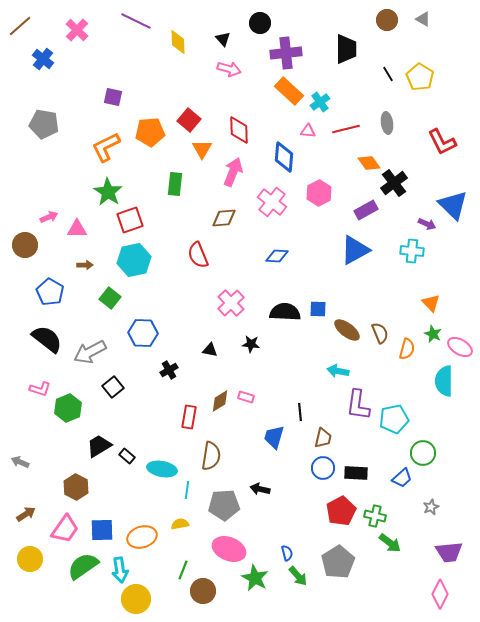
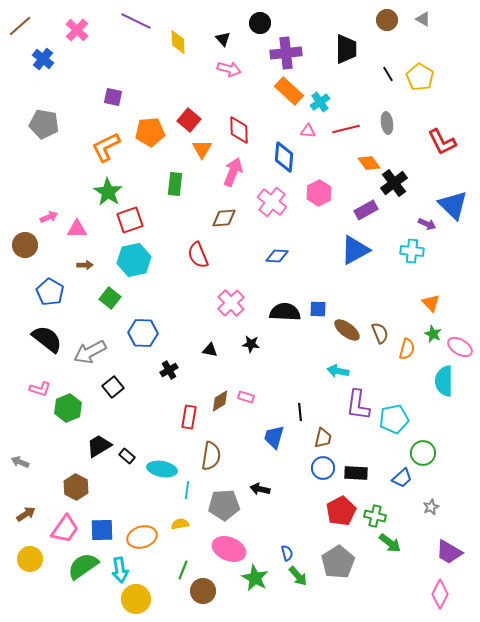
purple trapezoid at (449, 552): rotated 36 degrees clockwise
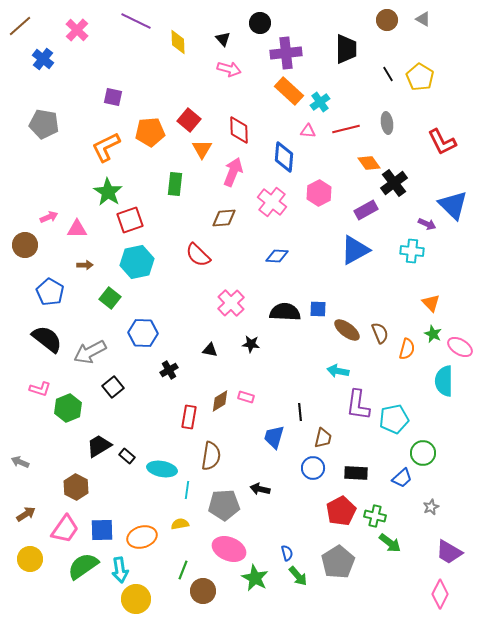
red semicircle at (198, 255): rotated 24 degrees counterclockwise
cyan hexagon at (134, 260): moved 3 px right, 2 px down
blue circle at (323, 468): moved 10 px left
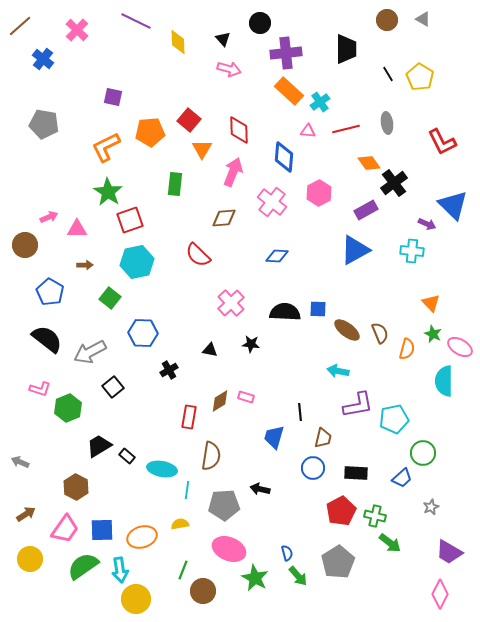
purple L-shape at (358, 405): rotated 108 degrees counterclockwise
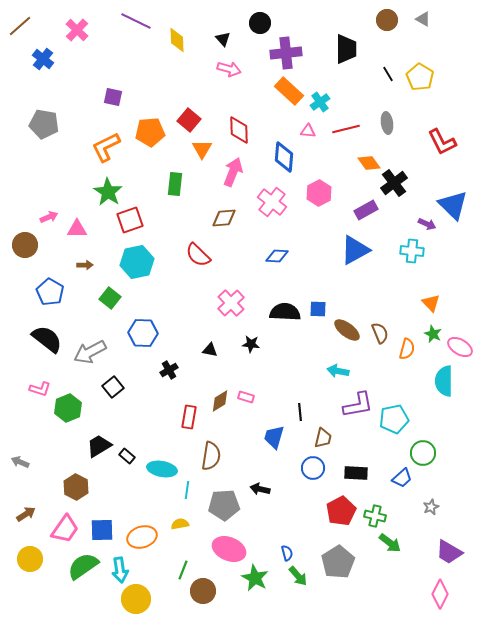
yellow diamond at (178, 42): moved 1 px left, 2 px up
